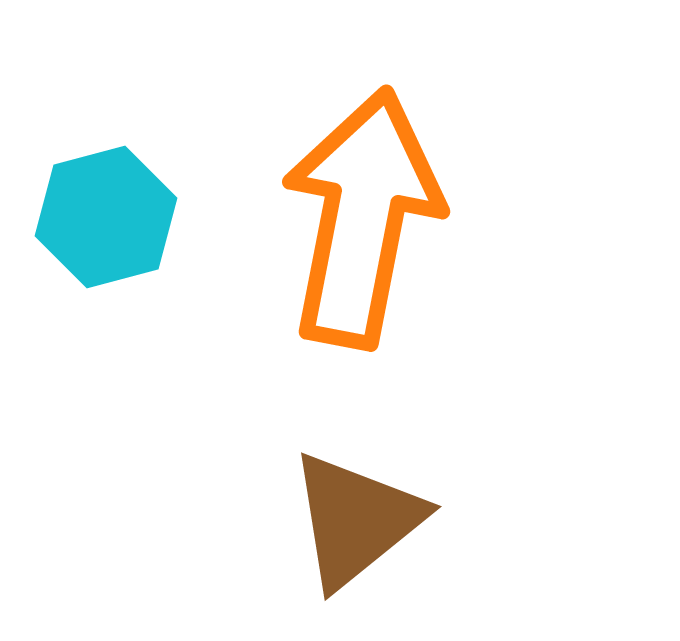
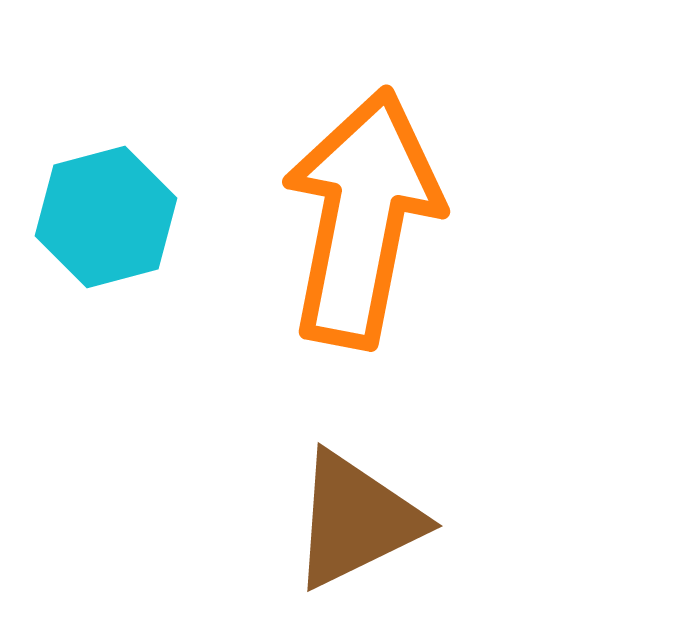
brown triangle: rotated 13 degrees clockwise
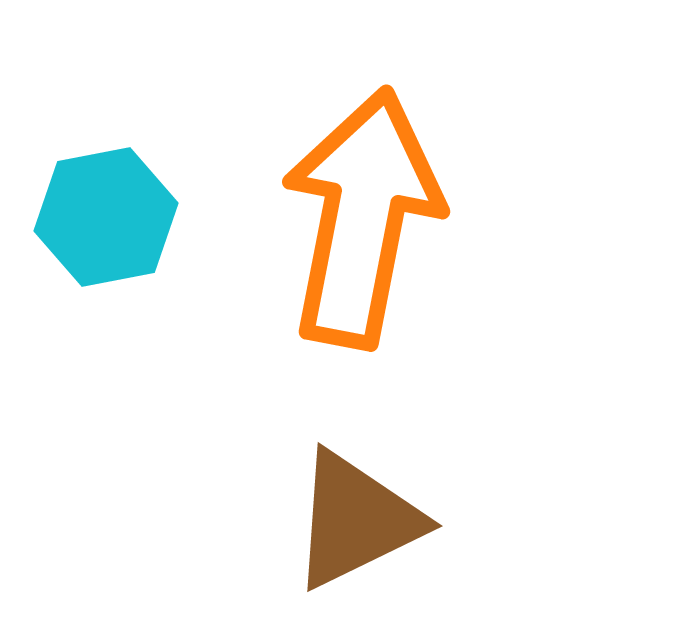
cyan hexagon: rotated 4 degrees clockwise
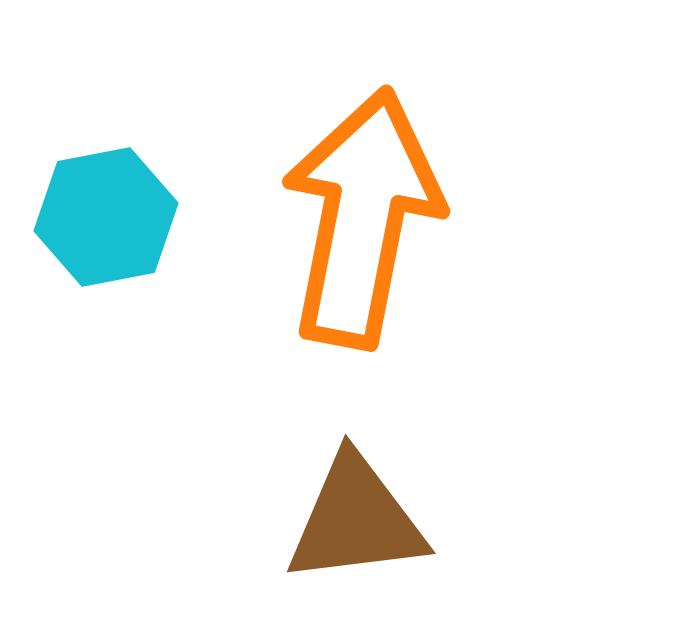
brown triangle: rotated 19 degrees clockwise
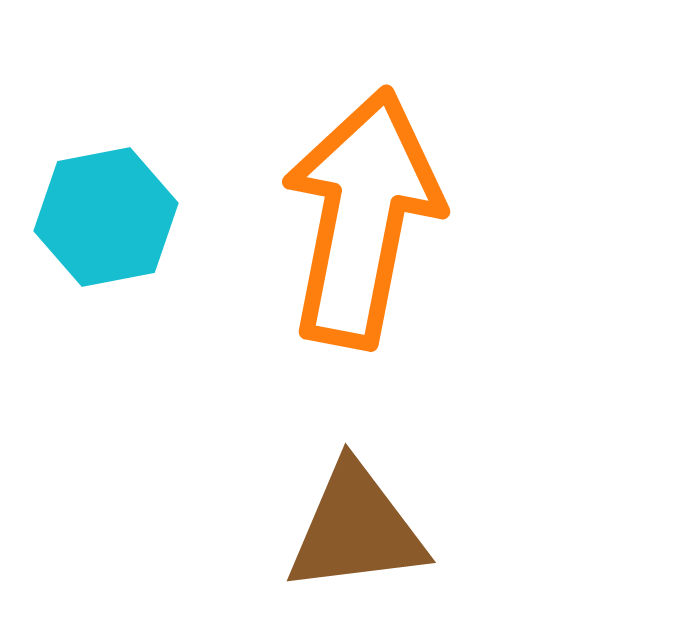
brown triangle: moved 9 px down
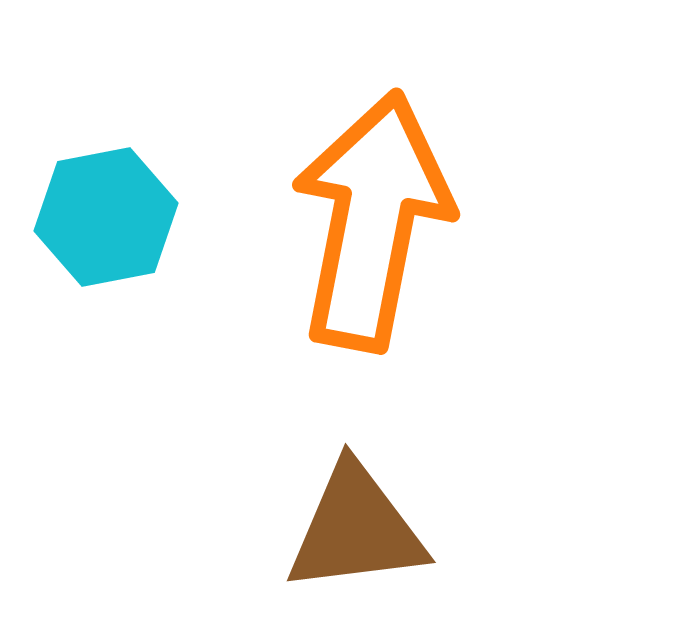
orange arrow: moved 10 px right, 3 px down
